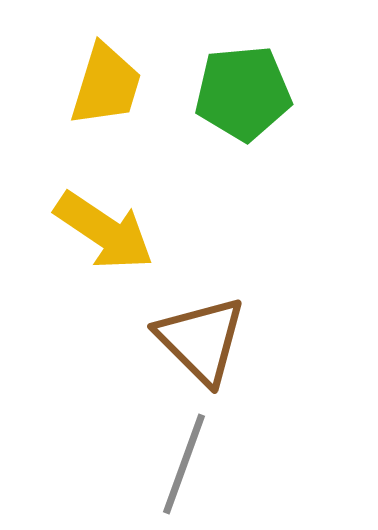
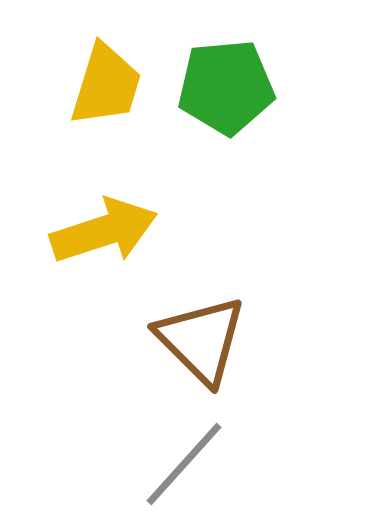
green pentagon: moved 17 px left, 6 px up
yellow arrow: rotated 52 degrees counterclockwise
gray line: rotated 22 degrees clockwise
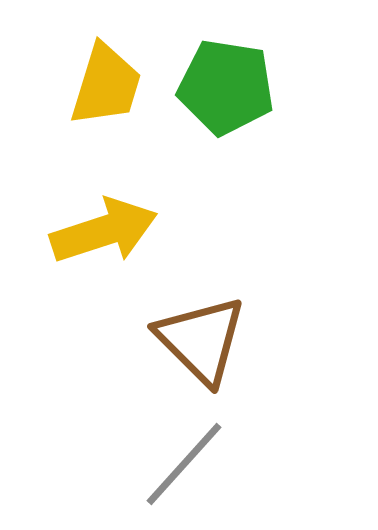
green pentagon: rotated 14 degrees clockwise
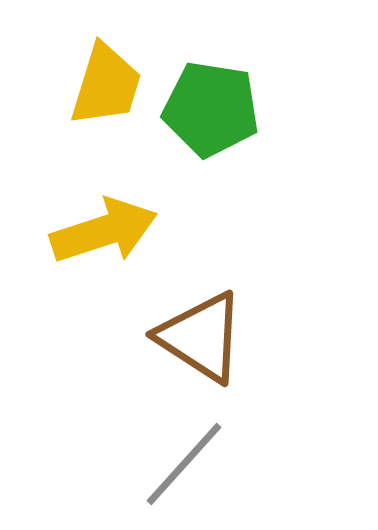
green pentagon: moved 15 px left, 22 px down
brown triangle: moved 3 px up; rotated 12 degrees counterclockwise
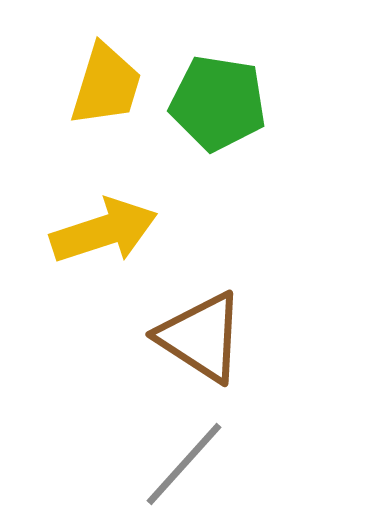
green pentagon: moved 7 px right, 6 px up
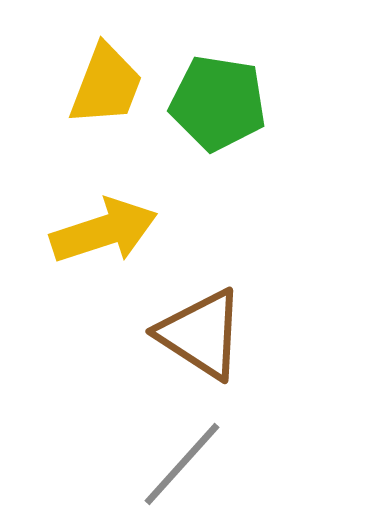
yellow trapezoid: rotated 4 degrees clockwise
brown triangle: moved 3 px up
gray line: moved 2 px left
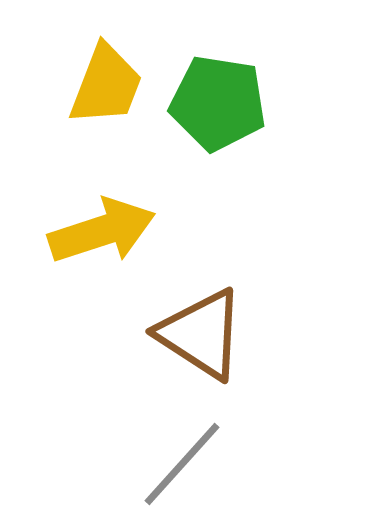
yellow arrow: moved 2 px left
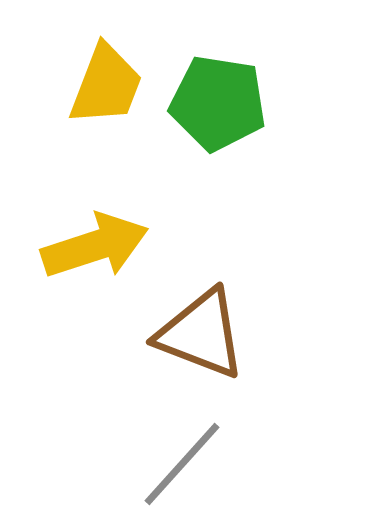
yellow arrow: moved 7 px left, 15 px down
brown triangle: rotated 12 degrees counterclockwise
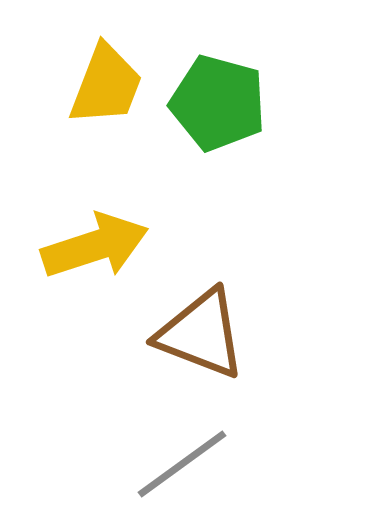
green pentagon: rotated 6 degrees clockwise
gray line: rotated 12 degrees clockwise
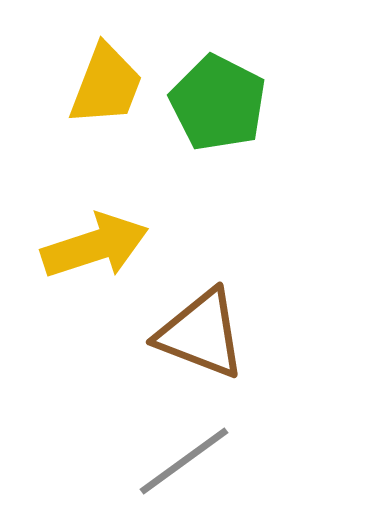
green pentagon: rotated 12 degrees clockwise
gray line: moved 2 px right, 3 px up
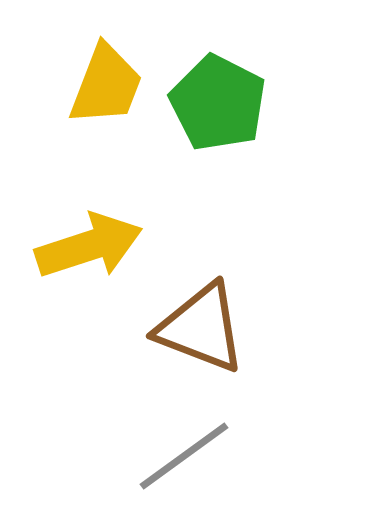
yellow arrow: moved 6 px left
brown triangle: moved 6 px up
gray line: moved 5 px up
